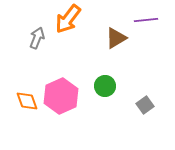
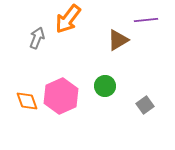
brown triangle: moved 2 px right, 2 px down
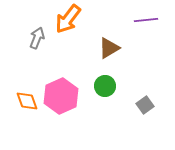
brown triangle: moved 9 px left, 8 px down
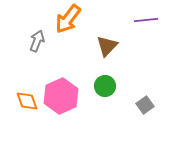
gray arrow: moved 3 px down
brown triangle: moved 2 px left, 2 px up; rotated 15 degrees counterclockwise
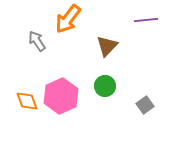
gray arrow: rotated 55 degrees counterclockwise
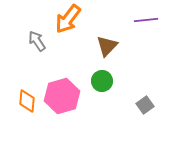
green circle: moved 3 px left, 5 px up
pink hexagon: moved 1 px right; rotated 8 degrees clockwise
orange diamond: rotated 25 degrees clockwise
